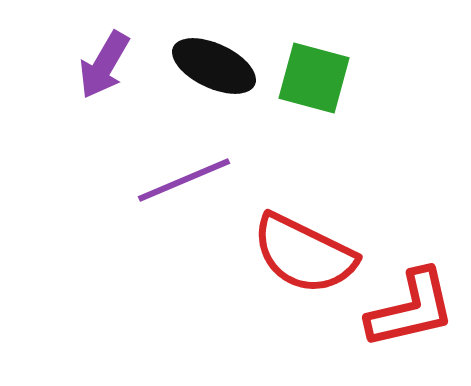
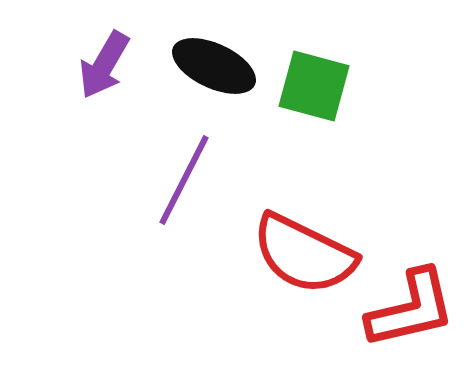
green square: moved 8 px down
purple line: rotated 40 degrees counterclockwise
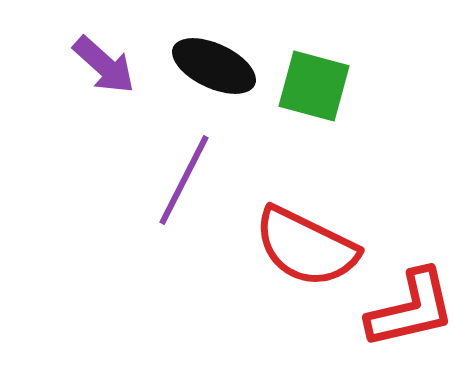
purple arrow: rotated 78 degrees counterclockwise
red semicircle: moved 2 px right, 7 px up
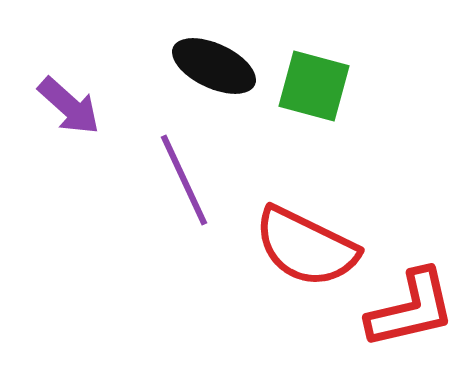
purple arrow: moved 35 px left, 41 px down
purple line: rotated 52 degrees counterclockwise
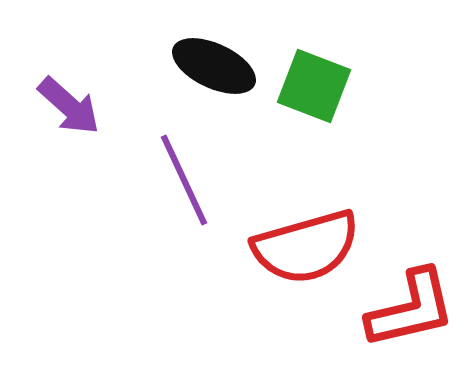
green square: rotated 6 degrees clockwise
red semicircle: rotated 42 degrees counterclockwise
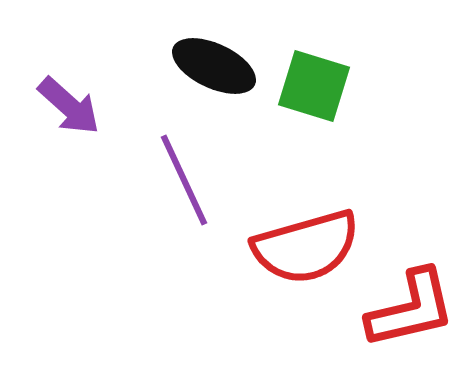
green square: rotated 4 degrees counterclockwise
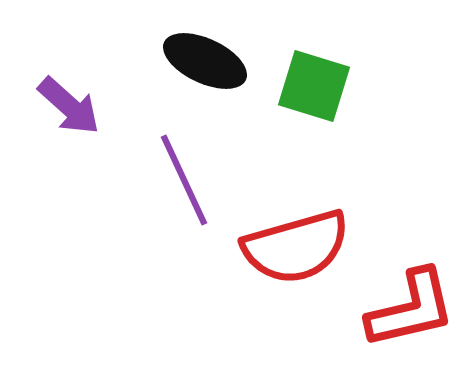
black ellipse: moved 9 px left, 5 px up
red semicircle: moved 10 px left
